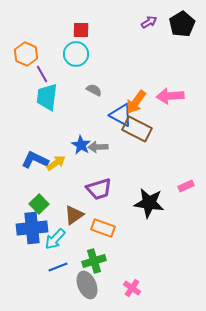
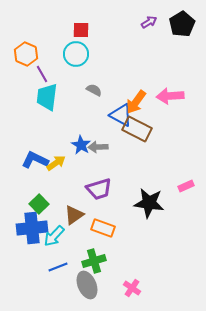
cyan arrow: moved 1 px left, 3 px up
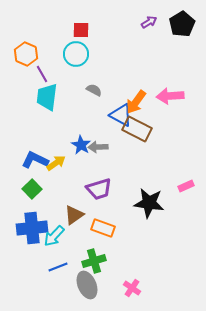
green square: moved 7 px left, 15 px up
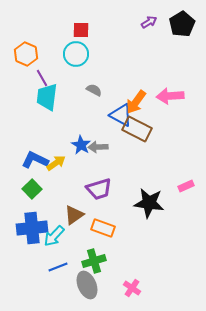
purple line: moved 4 px down
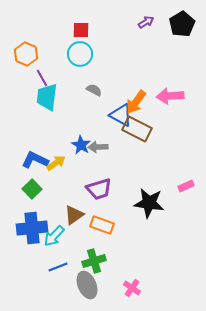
purple arrow: moved 3 px left
cyan circle: moved 4 px right
orange rectangle: moved 1 px left, 3 px up
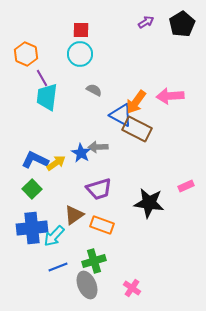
blue star: moved 8 px down
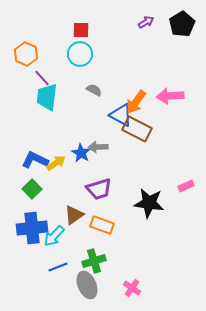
purple line: rotated 12 degrees counterclockwise
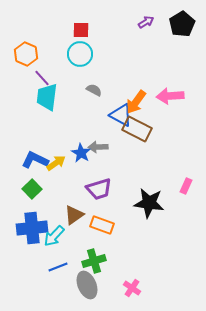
pink rectangle: rotated 42 degrees counterclockwise
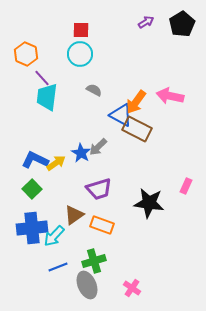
pink arrow: rotated 16 degrees clockwise
gray arrow: rotated 42 degrees counterclockwise
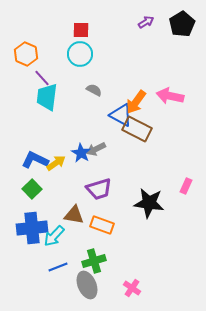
gray arrow: moved 2 px left, 2 px down; rotated 18 degrees clockwise
brown triangle: rotated 45 degrees clockwise
